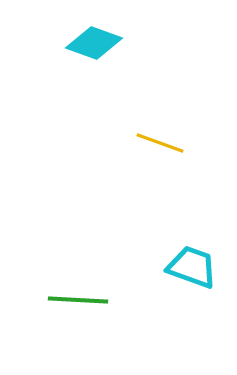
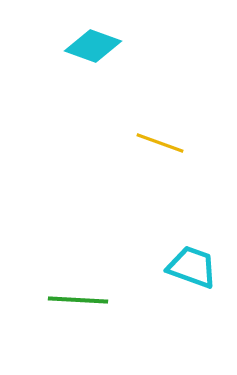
cyan diamond: moved 1 px left, 3 px down
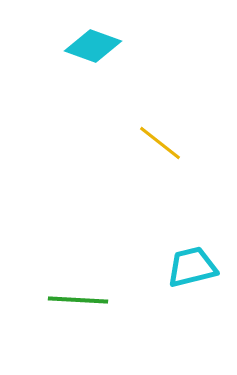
yellow line: rotated 18 degrees clockwise
cyan trapezoid: rotated 34 degrees counterclockwise
